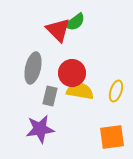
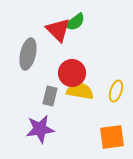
gray ellipse: moved 5 px left, 14 px up
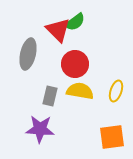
red circle: moved 3 px right, 9 px up
purple star: rotated 12 degrees clockwise
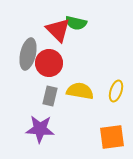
green semicircle: moved 1 px right, 1 px down; rotated 50 degrees clockwise
red circle: moved 26 px left, 1 px up
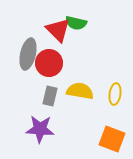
yellow ellipse: moved 1 px left, 3 px down; rotated 10 degrees counterclockwise
orange square: moved 2 px down; rotated 28 degrees clockwise
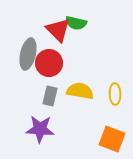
yellow ellipse: rotated 10 degrees counterclockwise
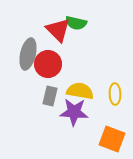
red circle: moved 1 px left, 1 px down
purple star: moved 34 px right, 17 px up
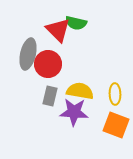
orange square: moved 4 px right, 14 px up
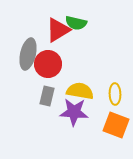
red triangle: rotated 44 degrees clockwise
gray rectangle: moved 3 px left
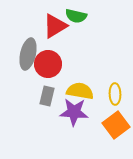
green semicircle: moved 7 px up
red triangle: moved 3 px left, 4 px up
orange square: rotated 32 degrees clockwise
